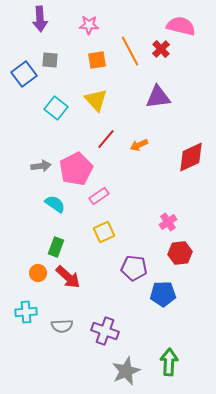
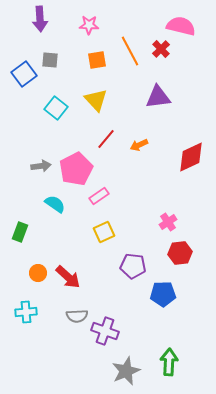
green rectangle: moved 36 px left, 15 px up
purple pentagon: moved 1 px left, 2 px up
gray semicircle: moved 15 px right, 10 px up
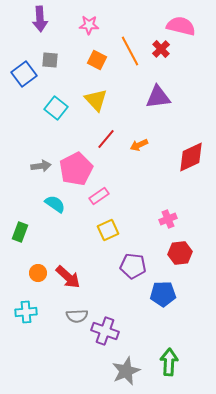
orange square: rotated 36 degrees clockwise
pink cross: moved 3 px up; rotated 12 degrees clockwise
yellow square: moved 4 px right, 2 px up
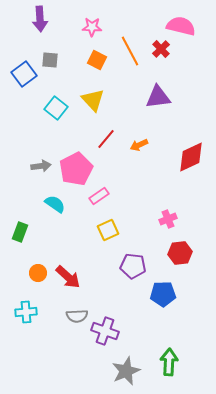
pink star: moved 3 px right, 2 px down
yellow triangle: moved 3 px left
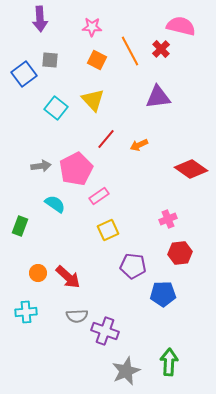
red diamond: moved 12 px down; rotated 60 degrees clockwise
green rectangle: moved 6 px up
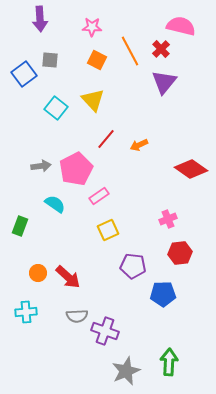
purple triangle: moved 6 px right, 15 px up; rotated 44 degrees counterclockwise
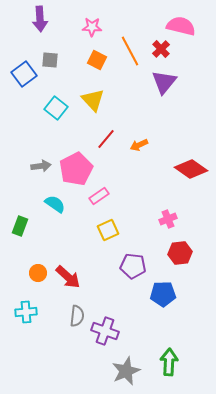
gray semicircle: rotated 80 degrees counterclockwise
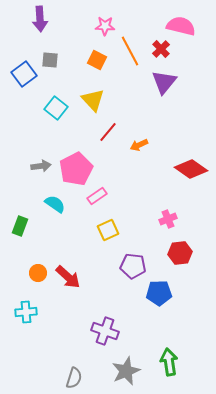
pink star: moved 13 px right, 1 px up
red line: moved 2 px right, 7 px up
pink rectangle: moved 2 px left
blue pentagon: moved 4 px left, 1 px up
gray semicircle: moved 3 px left, 62 px down; rotated 10 degrees clockwise
green arrow: rotated 12 degrees counterclockwise
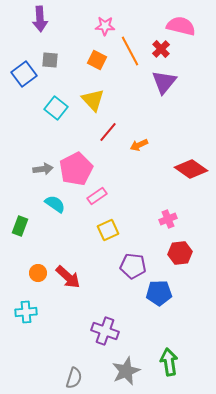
gray arrow: moved 2 px right, 3 px down
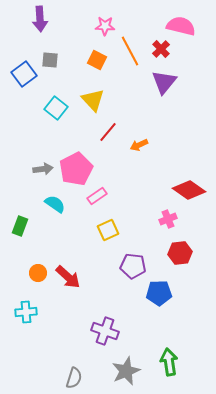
red diamond: moved 2 px left, 21 px down
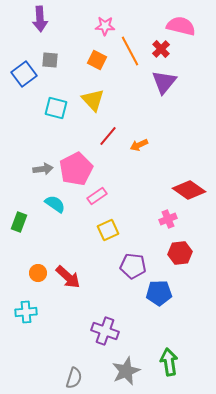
cyan square: rotated 25 degrees counterclockwise
red line: moved 4 px down
green rectangle: moved 1 px left, 4 px up
